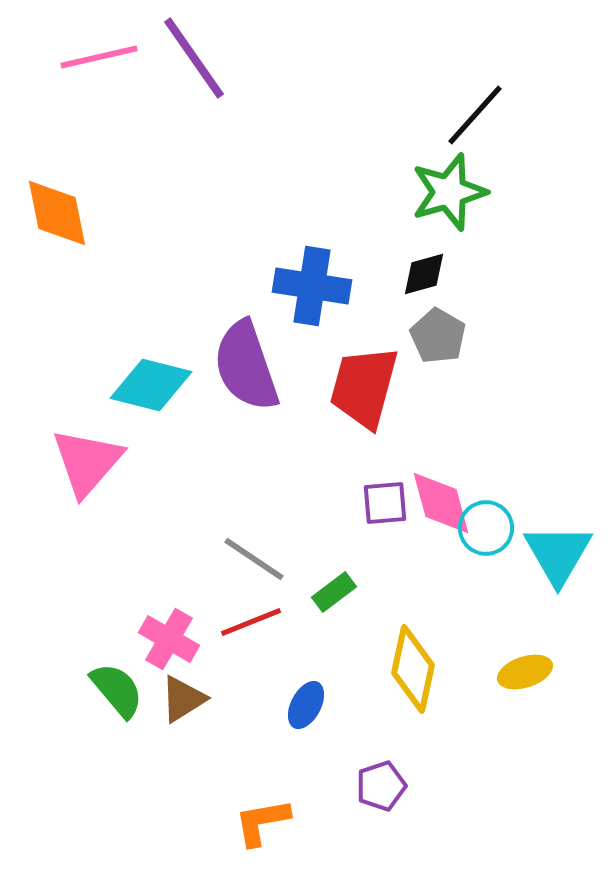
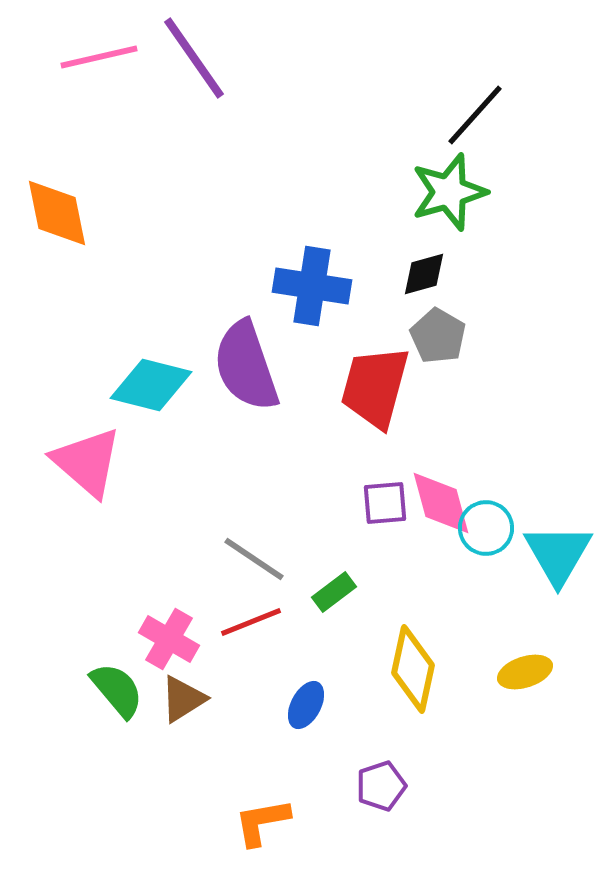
red trapezoid: moved 11 px right
pink triangle: rotated 30 degrees counterclockwise
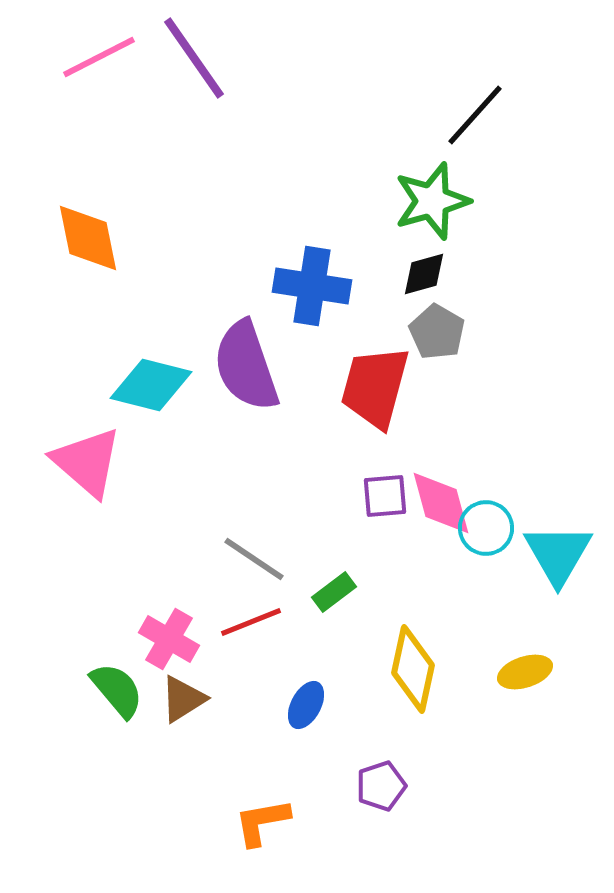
pink line: rotated 14 degrees counterclockwise
green star: moved 17 px left, 9 px down
orange diamond: moved 31 px right, 25 px down
gray pentagon: moved 1 px left, 4 px up
purple square: moved 7 px up
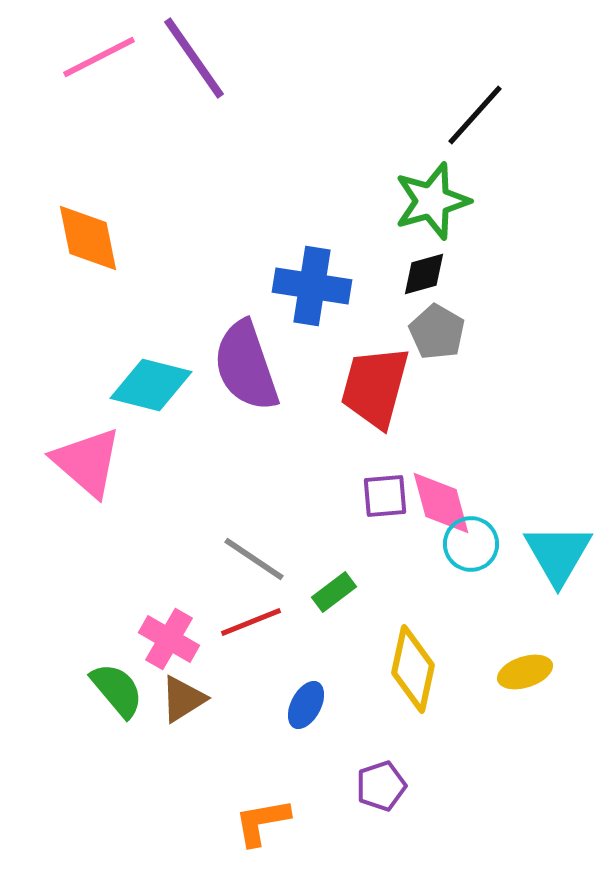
cyan circle: moved 15 px left, 16 px down
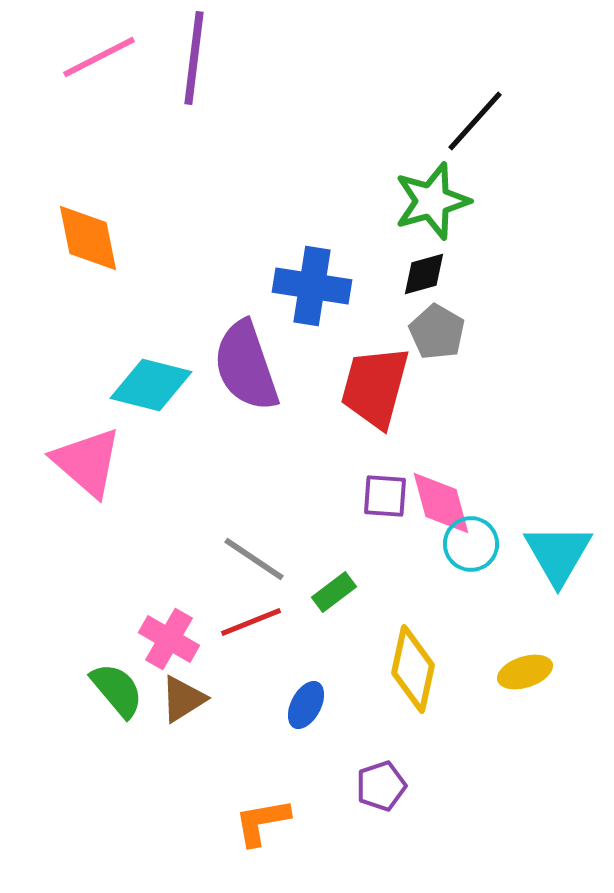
purple line: rotated 42 degrees clockwise
black line: moved 6 px down
purple square: rotated 9 degrees clockwise
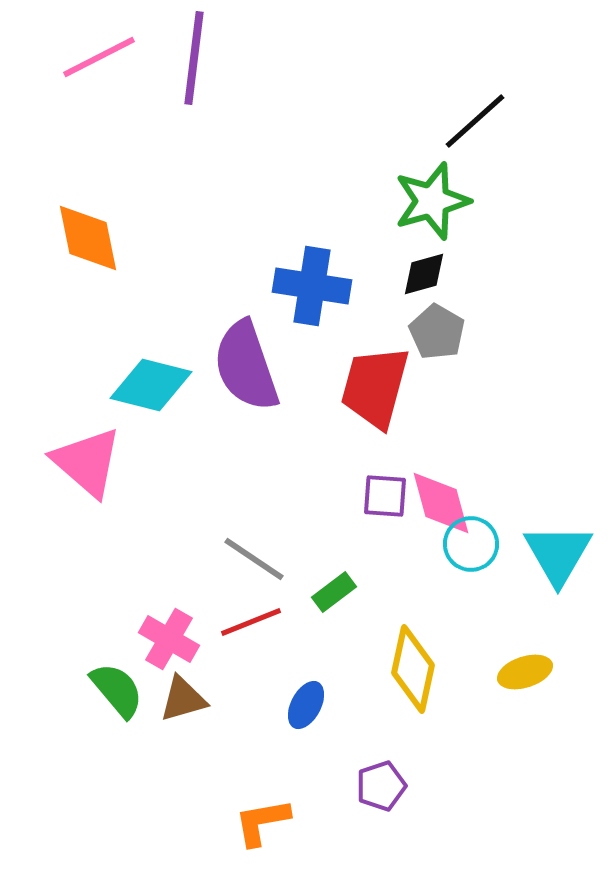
black line: rotated 6 degrees clockwise
brown triangle: rotated 16 degrees clockwise
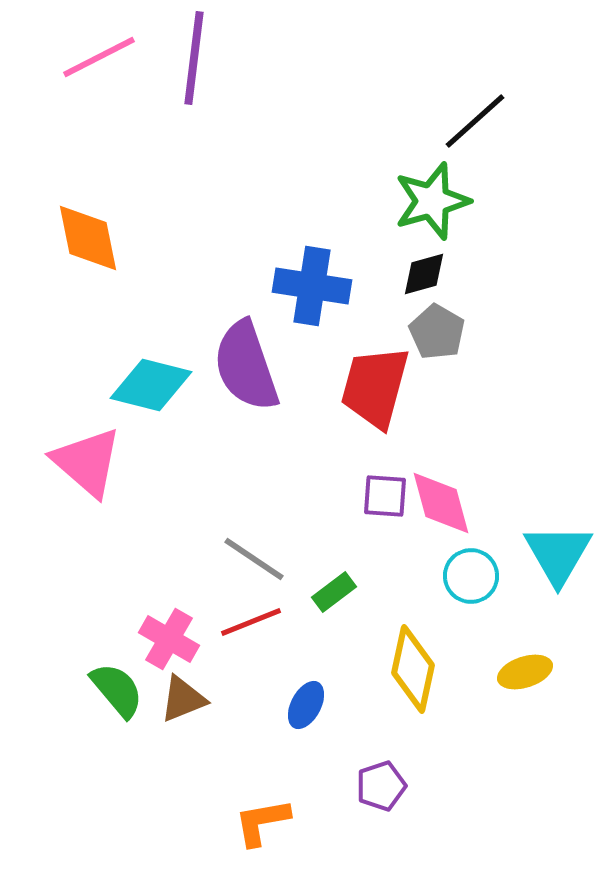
cyan circle: moved 32 px down
brown triangle: rotated 6 degrees counterclockwise
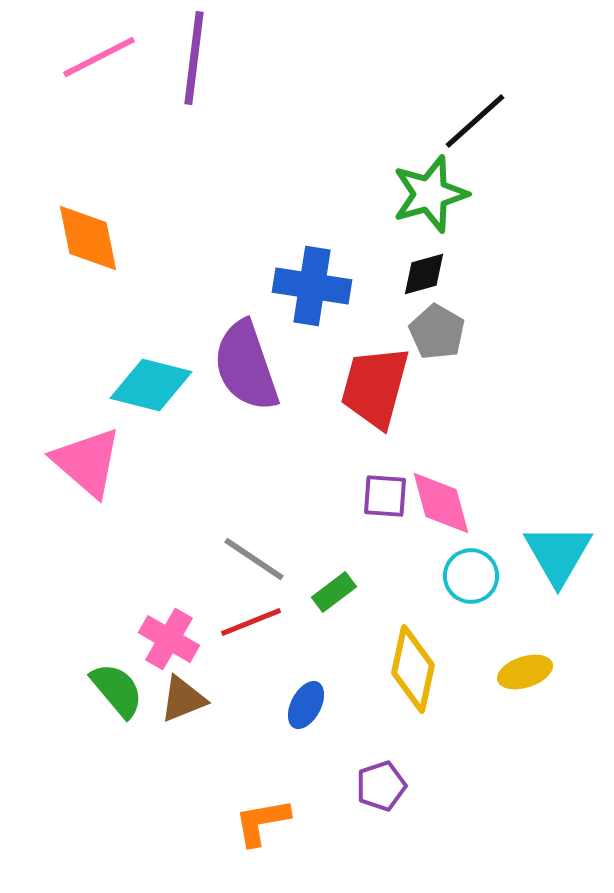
green star: moved 2 px left, 7 px up
